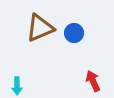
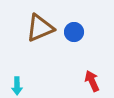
blue circle: moved 1 px up
red arrow: moved 1 px left
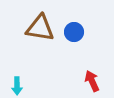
brown triangle: rotated 32 degrees clockwise
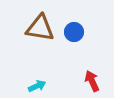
cyan arrow: moved 20 px right; rotated 114 degrees counterclockwise
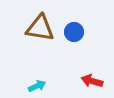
red arrow: rotated 50 degrees counterclockwise
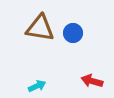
blue circle: moved 1 px left, 1 px down
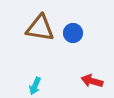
cyan arrow: moved 2 px left; rotated 138 degrees clockwise
